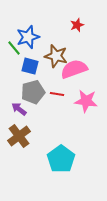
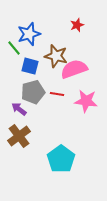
blue star: moved 1 px right, 3 px up
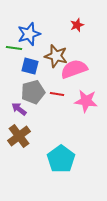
green line: rotated 42 degrees counterclockwise
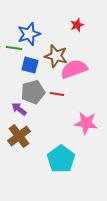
blue square: moved 1 px up
pink star: moved 22 px down
